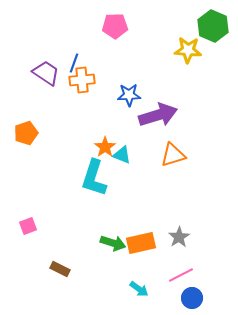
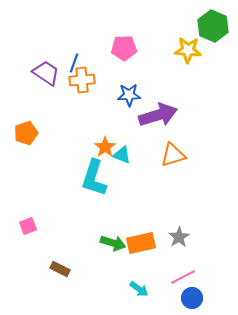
pink pentagon: moved 9 px right, 22 px down
pink line: moved 2 px right, 2 px down
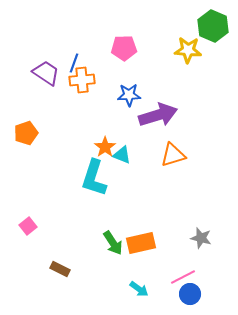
pink square: rotated 18 degrees counterclockwise
gray star: moved 22 px right, 1 px down; rotated 25 degrees counterclockwise
green arrow: rotated 40 degrees clockwise
blue circle: moved 2 px left, 4 px up
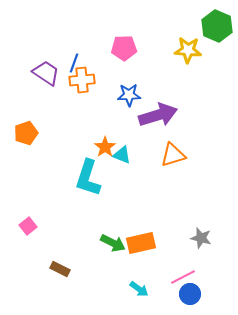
green hexagon: moved 4 px right
cyan L-shape: moved 6 px left
green arrow: rotated 30 degrees counterclockwise
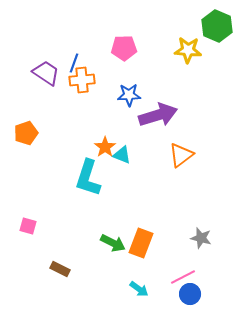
orange triangle: moved 8 px right; rotated 20 degrees counterclockwise
pink square: rotated 36 degrees counterclockwise
orange rectangle: rotated 56 degrees counterclockwise
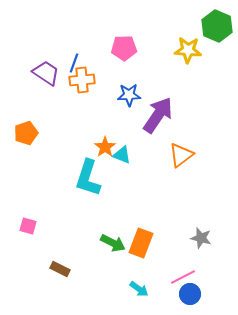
purple arrow: rotated 39 degrees counterclockwise
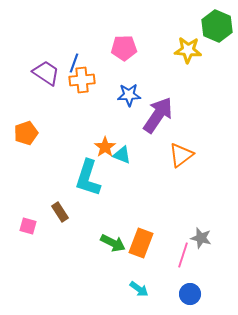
brown rectangle: moved 57 px up; rotated 30 degrees clockwise
pink line: moved 22 px up; rotated 45 degrees counterclockwise
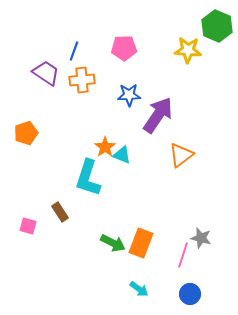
blue line: moved 12 px up
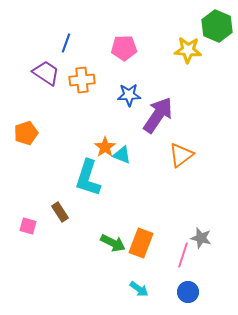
blue line: moved 8 px left, 8 px up
blue circle: moved 2 px left, 2 px up
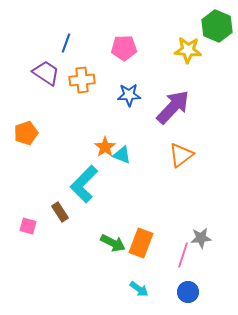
purple arrow: moved 15 px right, 8 px up; rotated 9 degrees clockwise
cyan L-shape: moved 4 px left, 6 px down; rotated 27 degrees clockwise
gray star: rotated 20 degrees counterclockwise
